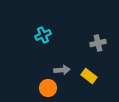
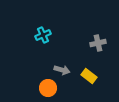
gray arrow: rotated 21 degrees clockwise
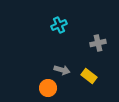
cyan cross: moved 16 px right, 10 px up
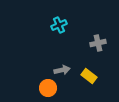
gray arrow: rotated 28 degrees counterclockwise
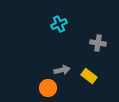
cyan cross: moved 1 px up
gray cross: rotated 21 degrees clockwise
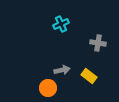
cyan cross: moved 2 px right
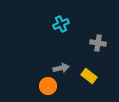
gray arrow: moved 1 px left, 2 px up
orange circle: moved 2 px up
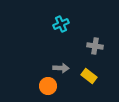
gray cross: moved 3 px left, 3 px down
gray arrow: rotated 14 degrees clockwise
